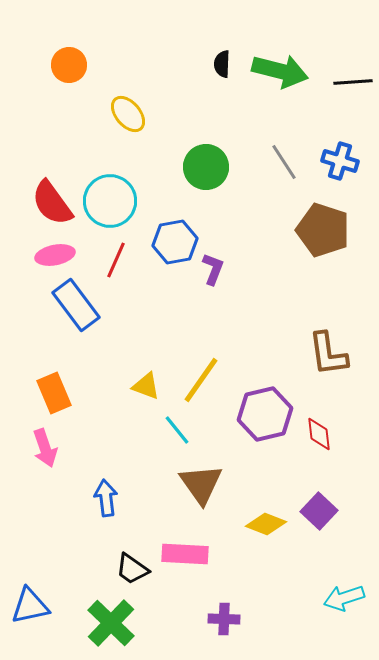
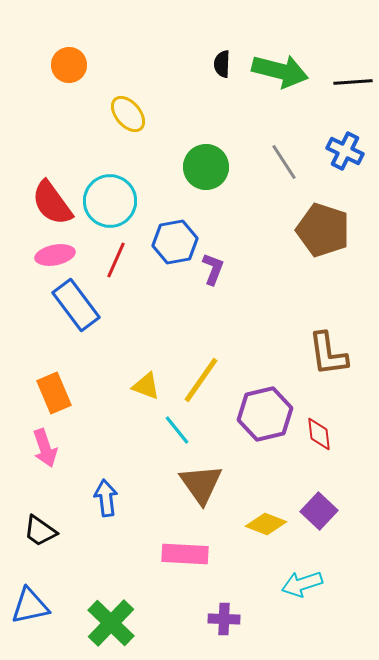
blue cross: moved 5 px right, 10 px up; rotated 9 degrees clockwise
black trapezoid: moved 92 px left, 38 px up
cyan arrow: moved 42 px left, 14 px up
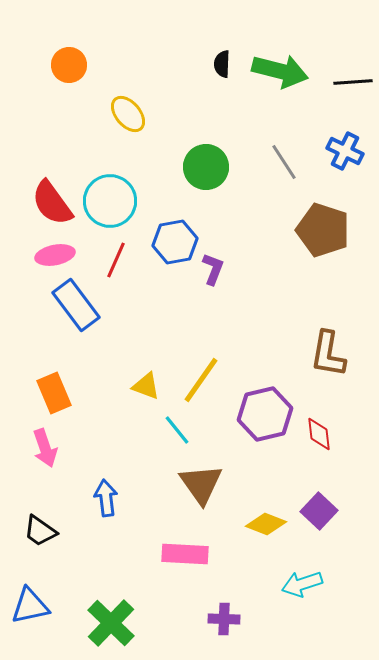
brown L-shape: rotated 18 degrees clockwise
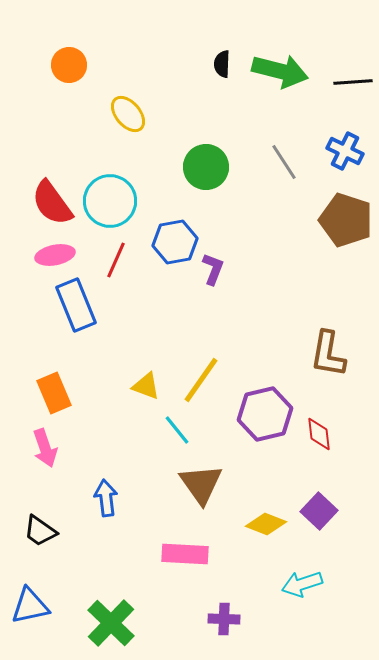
brown pentagon: moved 23 px right, 10 px up
blue rectangle: rotated 15 degrees clockwise
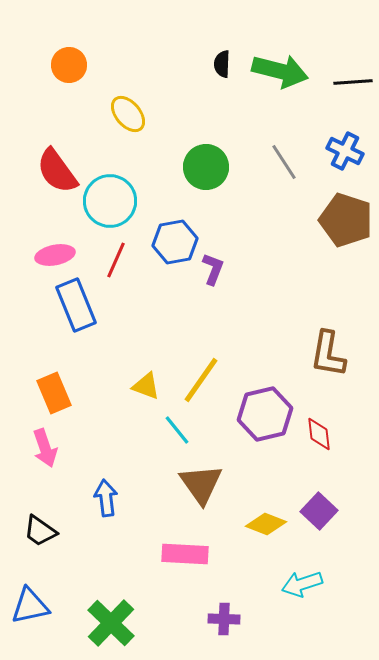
red semicircle: moved 5 px right, 32 px up
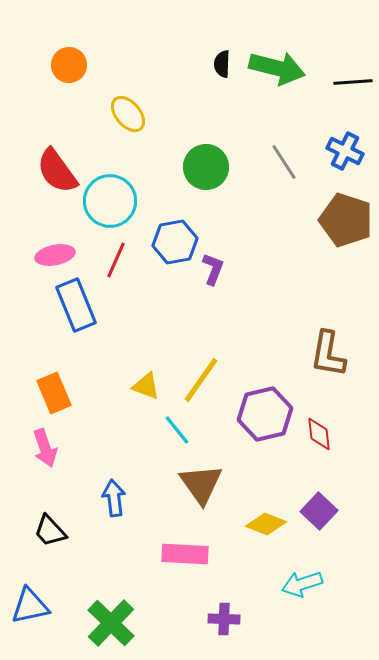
green arrow: moved 3 px left, 3 px up
blue arrow: moved 8 px right
black trapezoid: moved 10 px right; rotated 12 degrees clockwise
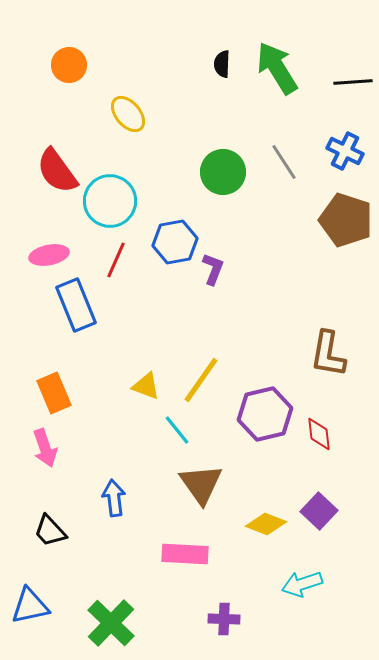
green arrow: rotated 136 degrees counterclockwise
green circle: moved 17 px right, 5 px down
pink ellipse: moved 6 px left
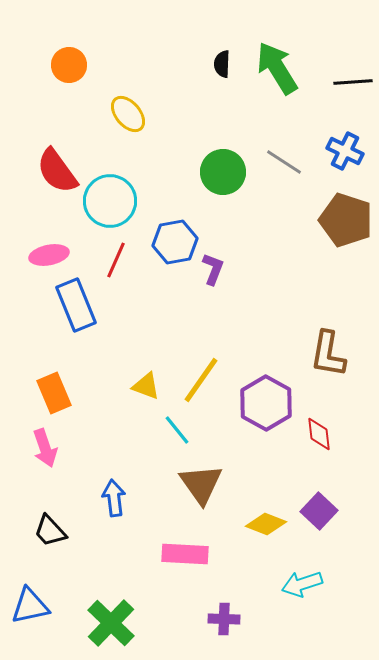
gray line: rotated 24 degrees counterclockwise
purple hexagon: moved 1 px right, 11 px up; rotated 18 degrees counterclockwise
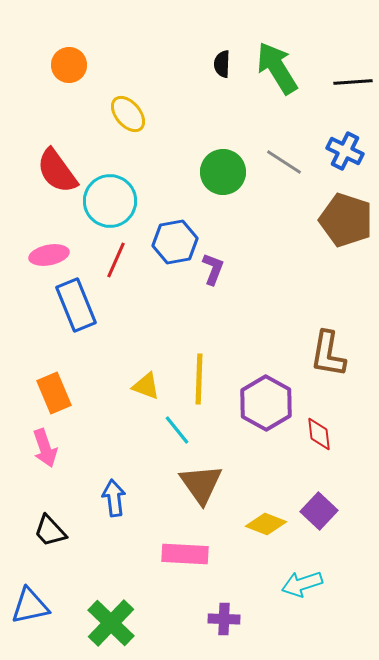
yellow line: moved 2 px left, 1 px up; rotated 33 degrees counterclockwise
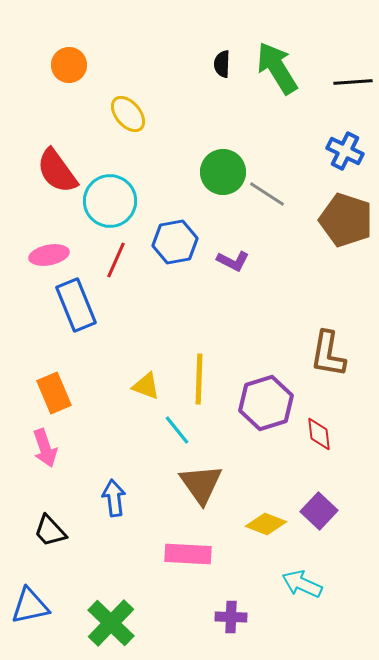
gray line: moved 17 px left, 32 px down
purple L-shape: moved 20 px right, 8 px up; rotated 96 degrees clockwise
purple hexagon: rotated 14 degrees clockwise
pink rectangle: moved 3 px right
cyan arrow: rotated 42 degrees clockwise
purple cross: moved 7 px right, 2 px up
